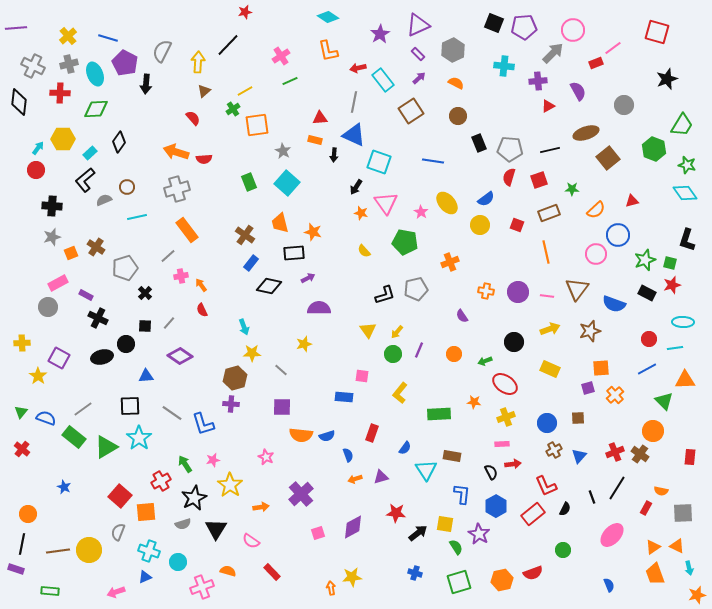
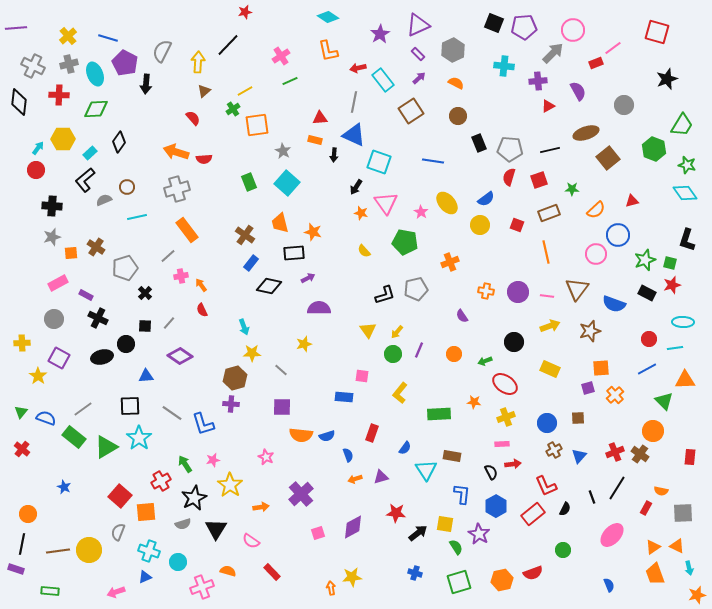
red cross at (60, 93): moved 1 px left, 2 px down
orange square at (71, 253): rotated 16 degrees clockwise
gray circle at (48, 307): moved 6 px right, 12 px down
yellow arrow at (550, 329): moved 3 px up
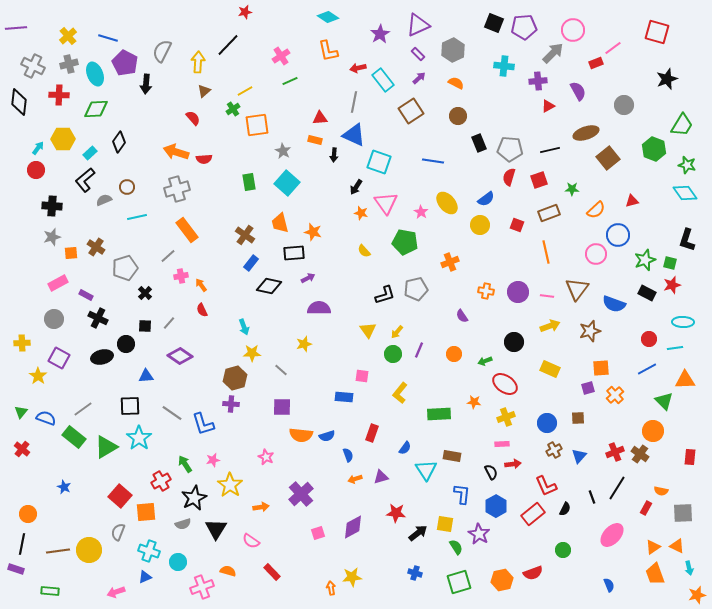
green rectangle at (249, 182): rotated 12 degrees clockwise
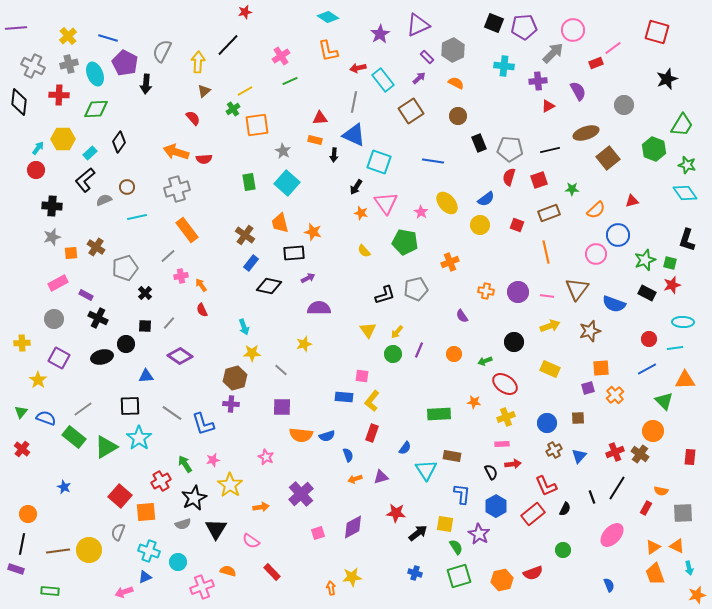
purple rectangle at (418, 54): moved 9 px right, 3 px down
yellow star at (38, 376): moved 4 px down
yellow L-shape at (400, 393): moved 28 px left, 8 px down
green square at (459, 582): moved 6 px up
pink arrow at (116, 592): moved 8 px right
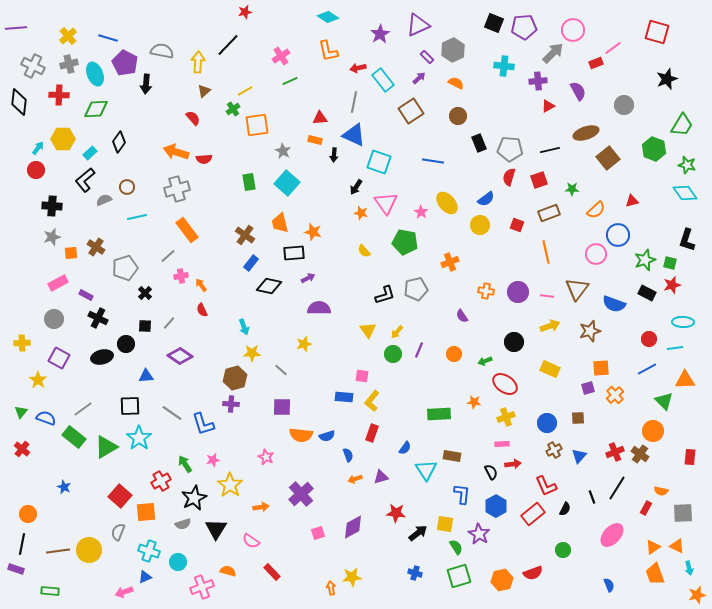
gray semicircle at (162, 51): rotated 75 degrees clockwise
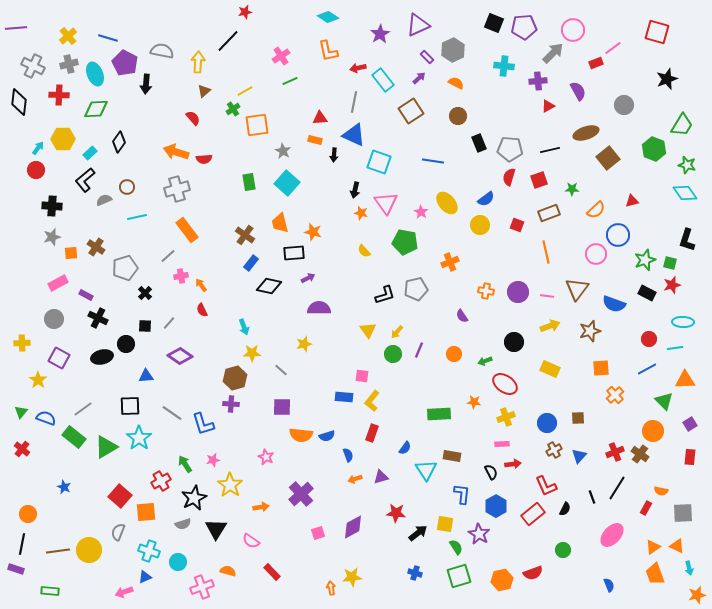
black line at (228, 45): moved 4 px up
black arrow at (356, 187): moved 1 px left, 3 px down; rotated 21 degrees counterclockwise
purple square at (588, 388): moved 102 px right, 36 px down; rotated 16 degrees counterclockwise
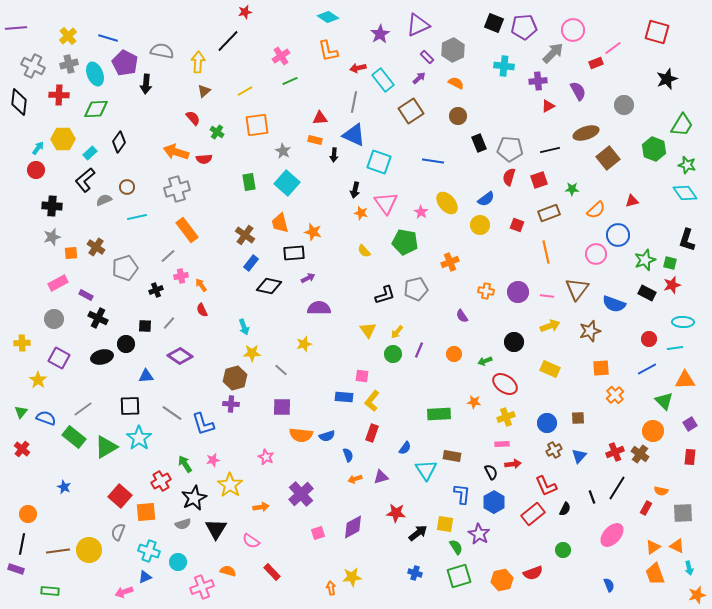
green cross at (233, 109): moved 16 px left, 23 px down; rotated 24 degrees counterclockwise
black cross at (145, 293): moved 11 px right, 3 px up; rotated 24 degrees clockwise
blue hexagon at (496, 506): moved 2 px left, 4 px up
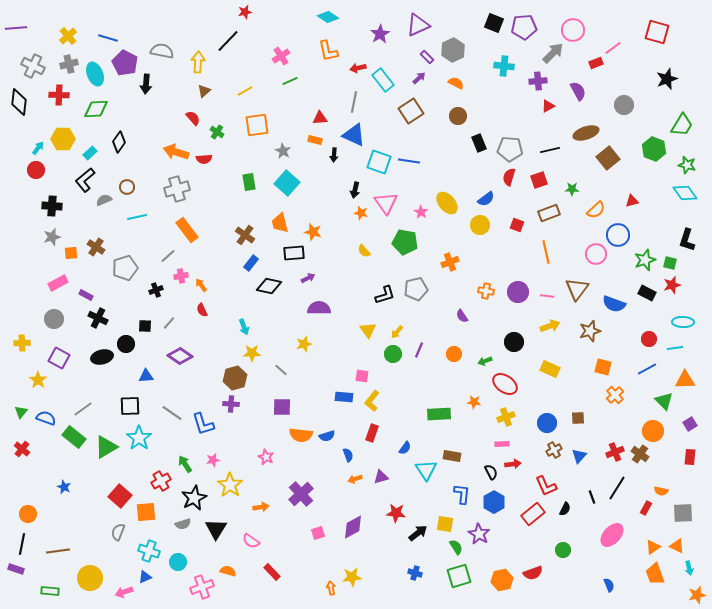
blue line at (433, 161): moved 24 px left
orange square at (601, 368): moved 2 px right, 1 px up; rotated 18 degrees clockwise
yellow circle at (89, 550): moved 1 px right, 28 px down
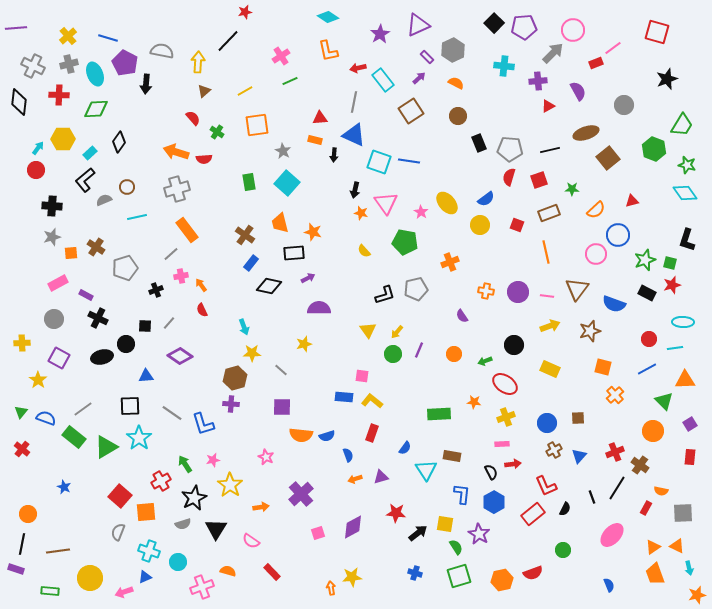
black square at (494, 23): rotated 24 degrees clockwise
gray line at (168, 256): moved 3 px right, 2 px up
black circle at (514, 342): moved 3 px down
yellow L-shape at (372, 401): rotated 90 degrees clockwise
brown cross at (640, 454): moved 11 px down
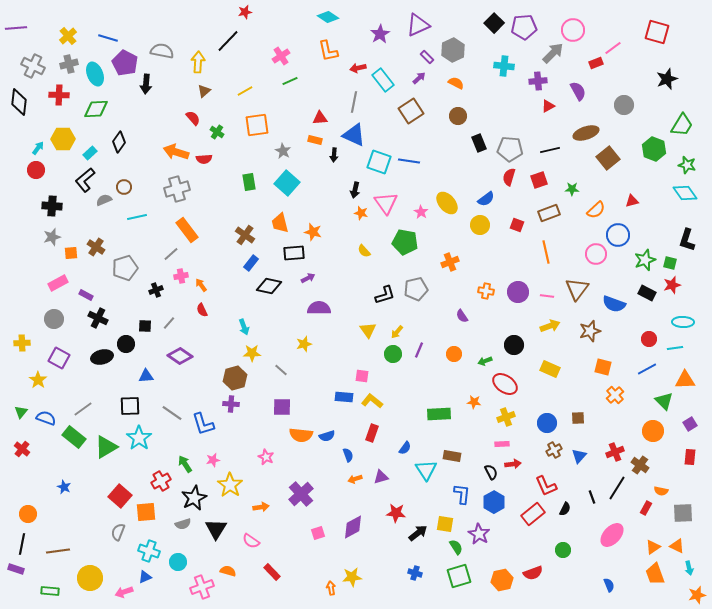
brown circle at (127, 187): moved 3 px left
